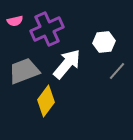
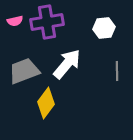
purple cross: moved 7 px up; rotated 16 degrees clockwise
white hexagon: moved 14 px up
gray line: rotated 42 degrees counterclockwise
yellow diamond: moved 2 px down
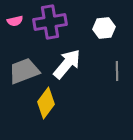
purple cross: moved 3 px right
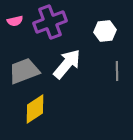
purple cross: rotated 12 degrees counterclockwise
white hexagon: moved 1 px right, 3 px down
yellow diamond: moved 11 px left, 6 px down; rotated 20 degrees clockwise
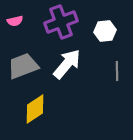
purple cross: moved 11 px right
gray trapezoid: moved 1 px left, 5 px up
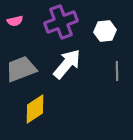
gray trapezoid: moved 2 px left, 3 px down
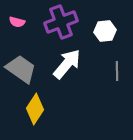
pink semicircle: moved 2 px right, 1 px down; rotated 28 degrees clockwise
gray trapezoid: rotated 56 degrees clockwise
yellow diamond: rotated 24 degrees counterclockwise
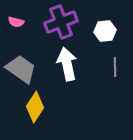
pink semicircle: moved 1 px left
white arrow: rotated 52 degrees counterclockwise
gray line: moved 2 px left, 4 px up
yellow diamond: moved 2 px up
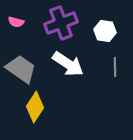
purple cross: moved 1 px down
white hexagon: rotated 15 degrees clockwise
white arrow: moved 1 px right; rotated 136 degrees clockwise
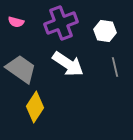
gray line: rotated 12 degrees counterclockwise
